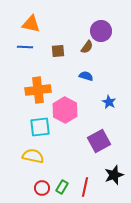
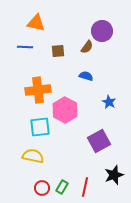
orange triangle: moved 5 px right, 1 px up
purple circle: moved 1 px right
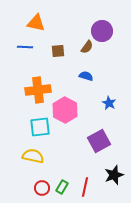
blue star: moved 1 px down
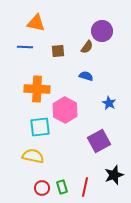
orange cross: moved 1 px left, 1 px up; rotated 10 degrees clockwise
green rectangle: rotated 48 degrees counterclockwise
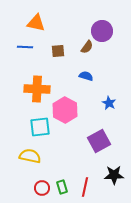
yellow semicircle: moved 3 px left
black star: rotated 18 degrees clockwise
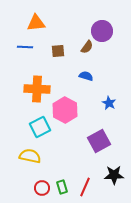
orange triangle: rotated 18 degrees counterclockwise
cyan square: rotated 20 degrees counterclockwise
red line: rotated 12 degrees clockwise
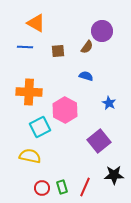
orange triangle: rotated 36 degrees clockwise
orange cross: moved 8 px left, 3 px down
purple square: rotated 10 degrees counterclockwise
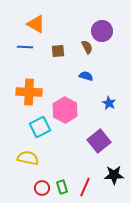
orange triangle: moved 1 px down
brown semicircle: rotated 64 degrees counterclockwise
yellow semicircle: moved 2 px left, 2 px down
